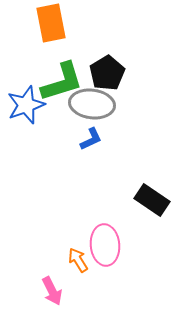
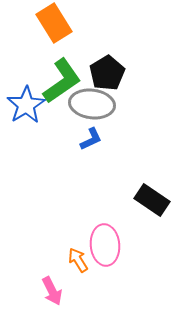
orange rectangle: moved 3 px right; rotated 21 degrees counterclockwise
green L-shape: moved 1 px up; rotated 18 degrees counterclockwise
blue star: rotated 12 degrees counterclockwise
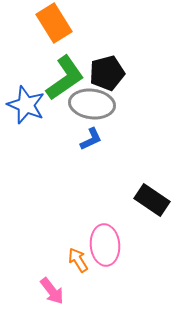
black pentagon: rotated 16 degrees clockwise
green L-shape: moved 3 px right, 3 px up
blue star: rotated 18 degrees counterclockwise
pink arrow: rotated 12 degrees counterclockwise
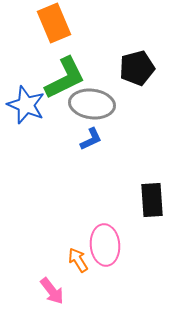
orange rectangle: rotated 9 degrees clockwise
black pentagon: moved 30 px right, 5 px up
green L-shape: rotated 9 degrees clockwise
black rectangle: rotated 52 degrees clockwise
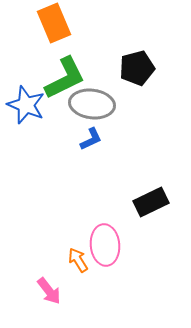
black rectangle: moved 1 px left, 2 px down; rotated 68 degrees clockwise
pink arrow: moved 3 px left
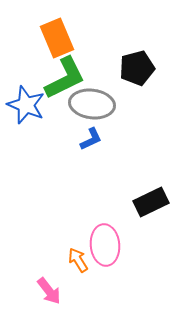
orange rectangle: moved 3 px right, 15 px down
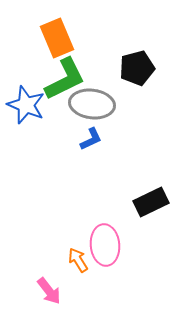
green L-shape: moved 1 px down
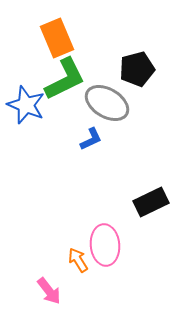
black pentagon: moved 1 px down
gray ellipse: moved 15 px right, 1 px up; rotated 24 degrees clockwise
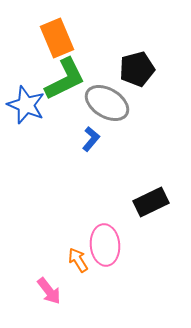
blue L-shape: rotated 25 degrees counterclockwise
